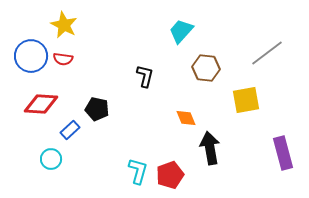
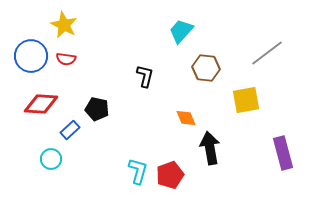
red semicircle: moved 3 px right
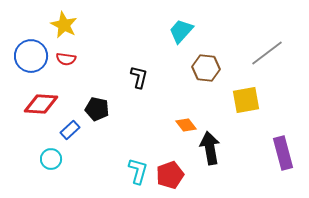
black L-shape: moved 6 px left, 1 px down
orange diamond: moved 7 px down; rotated 15 degrees counterclockwise
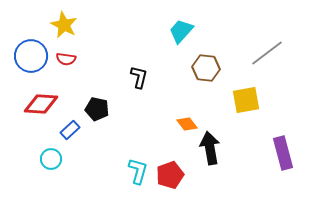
orange diamond: moved 1 px right, 1 px up
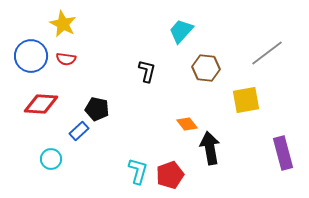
yellow star: moved 1 px left, 1 px up
black L-shape: moved 8 px right, 6 px up
blue rectangle: moved 9 px right, 1 px down
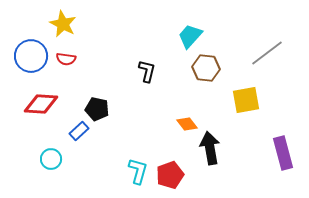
cyan trapezoid: moved 9 px right, 5 px down
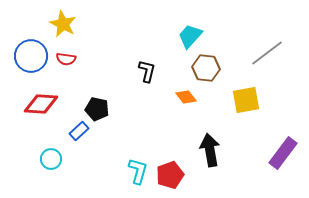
orange diamond: moved 1 px left, 27 px up
black arrow: moved 2 px down
purple rectangle: rotated 52 degrees clockwise
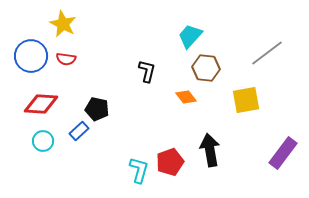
cyan circle: moved 8 px left, 18 px up
cyan L-shape: moved 1 px right, 1 px up
red pentagon: moved 13 px up
